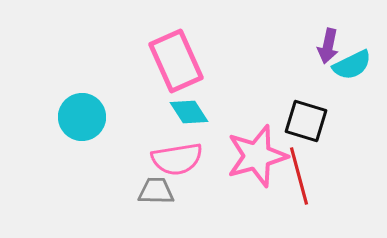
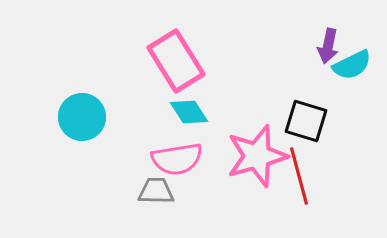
pink rectangle: rotated 8 degrees counterclockwise
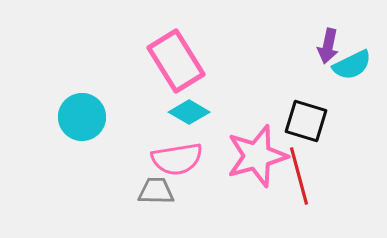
cyan diamond: rotated 27 degrees counterclockwise
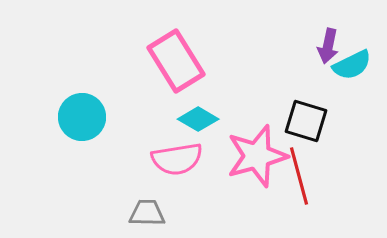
cyan diamond: moved 9 px right, 7 px down
gray trapezoid: moved 9 px left, 22 px down
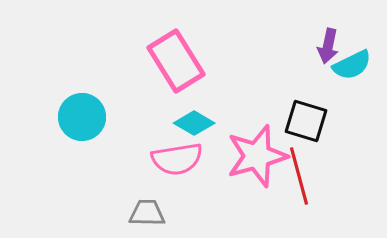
cyan diamond: moved 4 px left, 4 px down
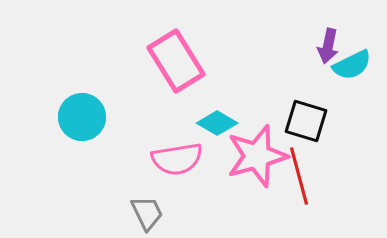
cyan diamond: moved 23 px right
gray trapezoid: rotated 63 degrees clockwise
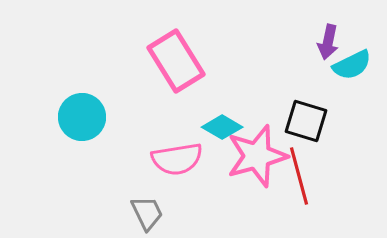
purple arrow: moved 4 px up
cyan diamond: moved 5 px right, 4 px down
